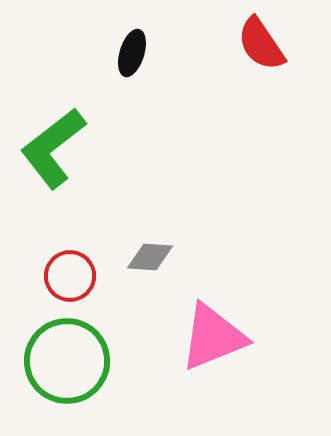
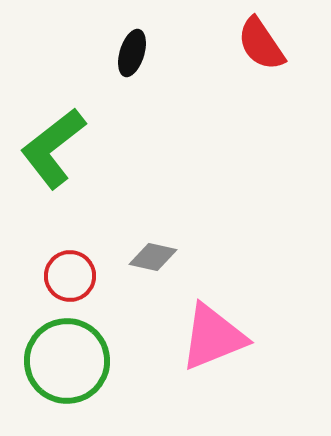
gray diamond: moved 3 px right; rotated 9 degrees clockwise
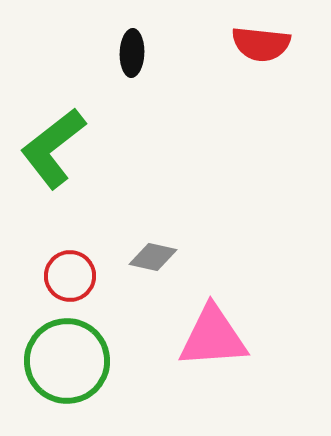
red semicircle: rotated 50 degrees counterclockwise
black ellipse: rotated 15 degrees counterclockwise
pink triangle: rotated 18 degrees clockwise
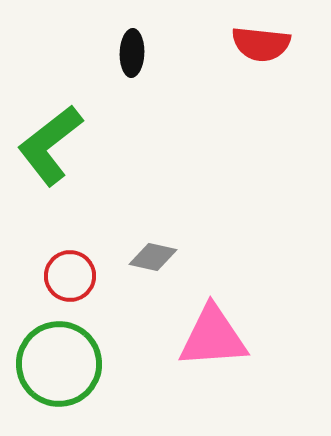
green L-shape: moved 3 px left, 3 px up
green circle: moved 8 px left, 3 px down
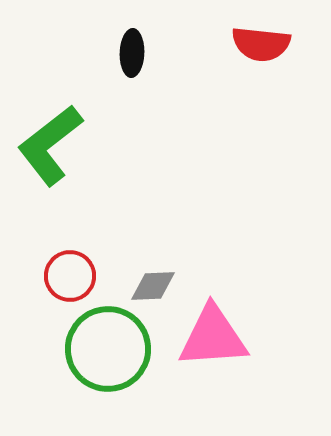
gray diamond: moved 29 px down; rotated 15 degrees counterclockwise
green circle: moved 49 px right, 15 px up
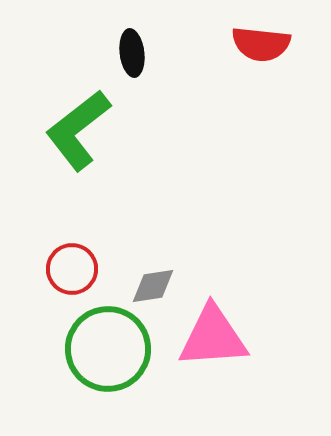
black ellipse: rotated 9 degrees counterclockwise
green L-shape: moved 28 px right, 15 px up
red circle: moved 2 px right, 7 px up
gray diamond: rotated 6 degrees counterclockwise
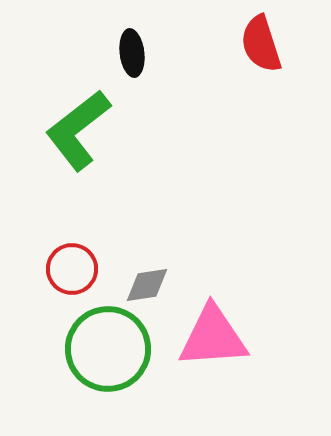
red semicircle: rotated 66 degrees clockwise
gray diamond: moved 6 px left, 1 px up
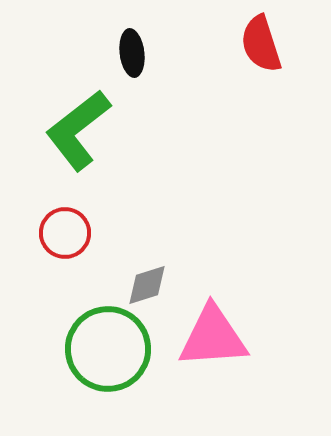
red circle: moved 7 px left, 36 px up
gray diamond: rotated 9 degrees counterclockwise
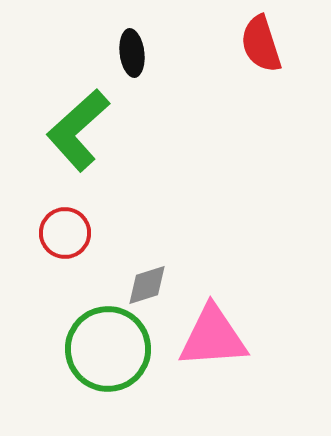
green L-shape: rotated 4 degrees counterclockwise
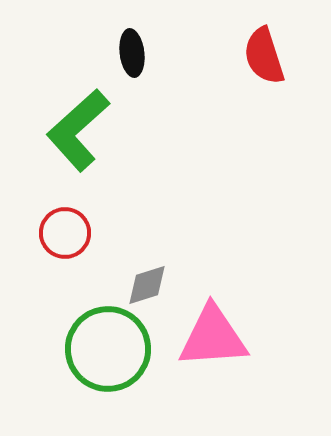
red semicircle: moved 3 px right, 12 px down
